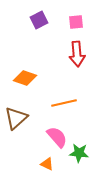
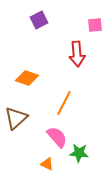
pink square: moved 19 px right, 3 px down
orange diamond: moved 2 px right
orange line: rotated 50 degrees counterclockwise
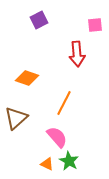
green star: moved 10 px left, 8 px down; rotated 24 degrees clockwise
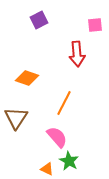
brown triangle: rotated 15 degrees counterclockwise
orange triangle: moved 5 px down
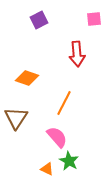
pink square: moved 1 px left, 6 px up
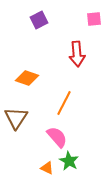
orange triangle: moved 1 px up
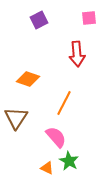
pink square: moved 5 px left, 1 px up
orange diamond: moved 1 px right, 1 px down
pink semicircle: moved 1 px left
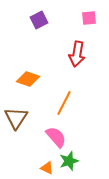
red arrow: rotated 15 degrees clockwise
green star: rotated 24 degrees clockwise
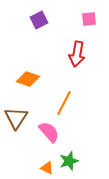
pink square: moved 1 px down
pink semicircle: moved 7 px left, 5 px up
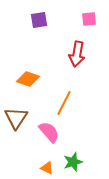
purple square: rotated 18 degrees clockwise
green star: moved 4 px right, 1 px down
